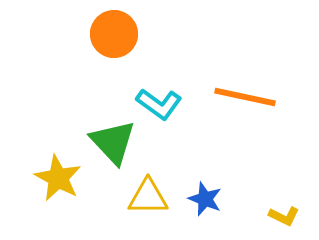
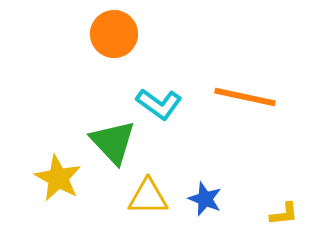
yellow L-shape: moved 2 px up; rotated 32 degrees counterclockwise
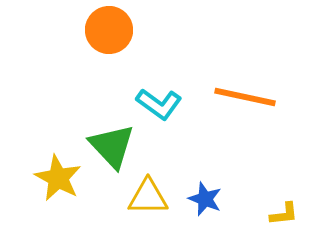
orange circle: moved 5 px left, 4 px up
green triangle: moved 1 px left, 4 px down
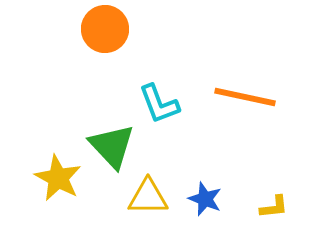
orange circle: moved 4 px left, 1 px up
cyan L-shape: rotated 33 degrees clockwise
yellow L-shape: moved 10 px left, 7 px up
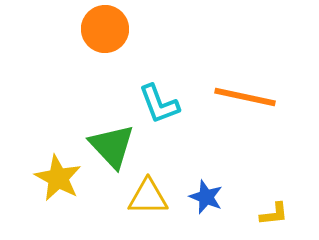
blue star: moved 1 px right, 2 px up
yellow L-shape: moved 7 px down
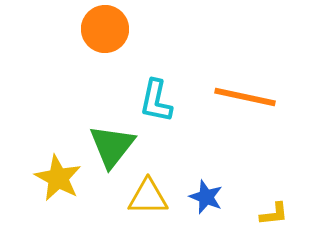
cyan L-shape: moved 3 px left, 3 px up; rotated 33 degrees clockwise
green triangle: rotated 21 degrees clockwise
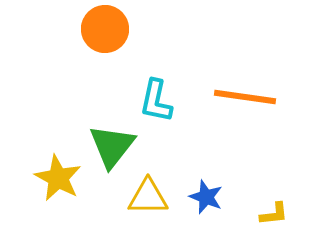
orange line: rotated 4 degrees counterclockwise
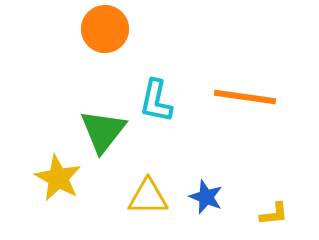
green triangle: moved 9 px left, 15 px up
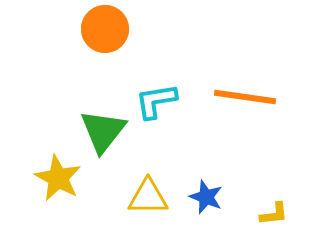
cyan L-shape: rotated 69 degrees clockwise
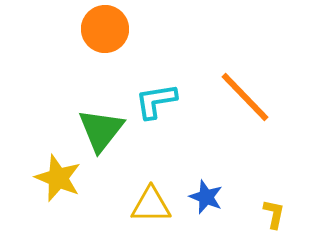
orange line: rotated 38 degrees clockwise
green triangle: moved 2 px left, 1 px up
yellow star: rotated 6 degrees counterclockwise
yellow triangle: moved 3 px right, 8 px down
yellow L-shape: rotated 72 degrees counterclockwise
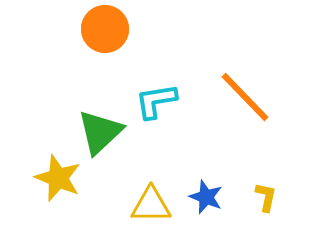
green triangle: moved 1 px left, 2 px down; rotated 9 degrees clockwise
yellow L-shape: moved 8 px left, 17 px up
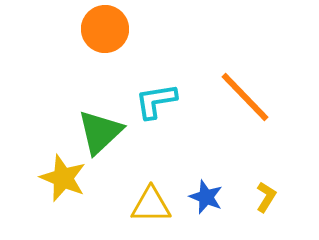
yellow star: moved 5 px right
yellow L-shape: rotated 20 degrees clockwise
